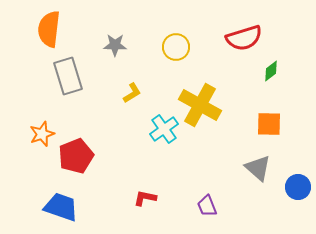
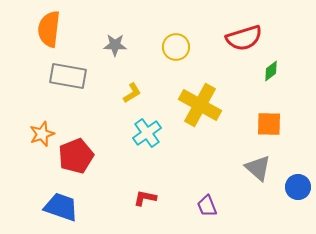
gray rectangle: rotated 63 degrees counterclockwise
cyan cross: moved 17 px left, 4 px down
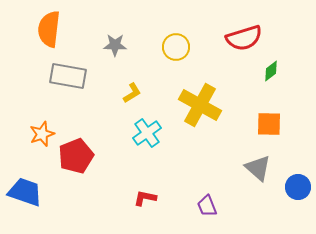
blue trapezoid: moved 36 px left, 15 px up
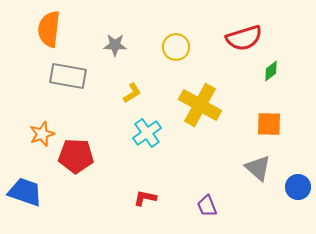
red pentagon: rotated 24 degrees clockwise
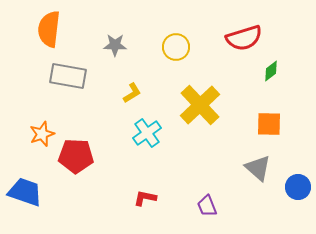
yellow cross: rotated 18 degrees clockwise
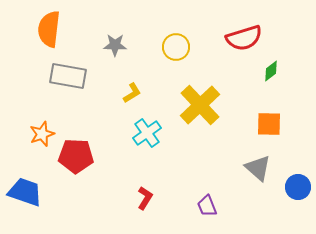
red L-shape: rotated 110 degrees clockwise
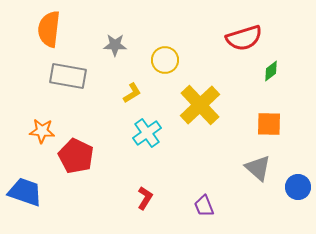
yellow circle: moved 11 px left, 13 px down
orange star: moved 3 px up; rotated 25 degrees clockwise
red pentagon: rotated 24 degrees clockwise
purple trapezoid: moved 3 px left
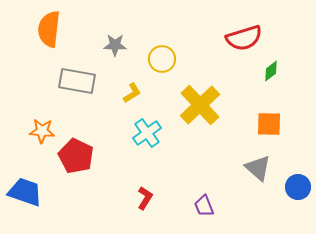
yellow circle: moved 3 px left, 1 px up
gray rectangle: moved 9 px right, 5 px down
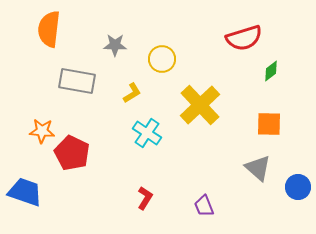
cyan cross: rotated 20 degrees counterclockwise
red pentagon: moved 4 px left, 3 px up
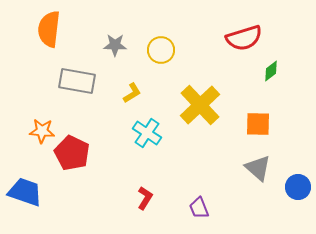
yellow circle: moved 1 px left, 9 px up
orange square: moved 11 px left
purple trapezoid: moved 5 px left, 2 px down
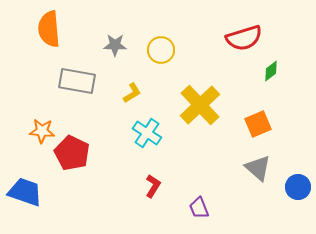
orange semicircle: rotated 12 degrees counterclockwise
orange square: rotated 24 degrees counterclockwise
red L-shape: moved 8 px right, 12 px up
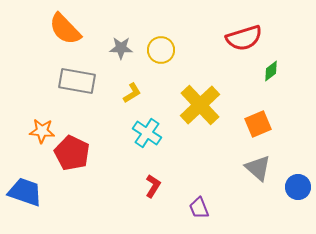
orange semicircle: moved 16 px right; rotated 39 degrees counterclockwise
gray star: moved 6 px right, 3 px down
